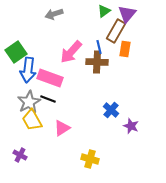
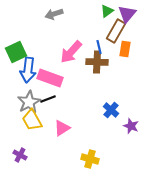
green triangle: moved 3 px right
green square: rotated 10 degrees clockwise
black line: rotated 42 degrees counterclockwise
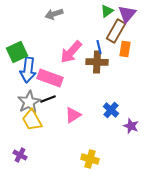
green square: moved 1 px right
pink triangle: moved 11 px right, 13 px up
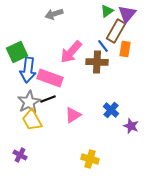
blue line: moved 4 px right, 1 px up; rotated 24 degrees counterclockwise
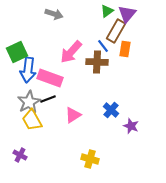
gray arrow: rotated 144 degrees counterclockwise
